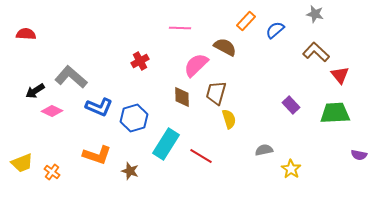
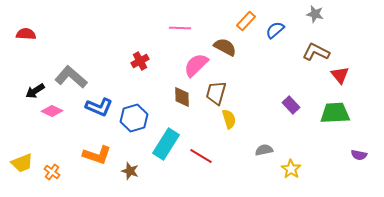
brown L-shape: rotated 16 degrees counterclockwise
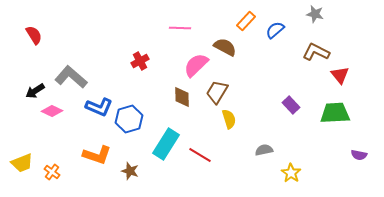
red semicircle: moved 8 px right, 1 px down; rotated 54 degrees clockwise
brown trapezoid: moved 1 px right, 1 px up; rotated 15 degrees clockwise
blue hexagon: moved 5 px left, 1 px down
red line: moved 1 px left, 1 px up
yellow star: moved 4 px down
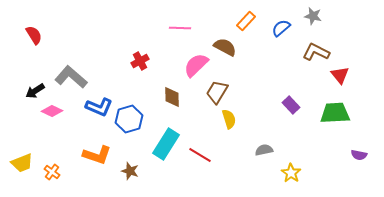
gray star: moved 2 px left, 2 px down
blue semicircle: moved 6 px right, 2 px up
brown diamond: moved 10 px left
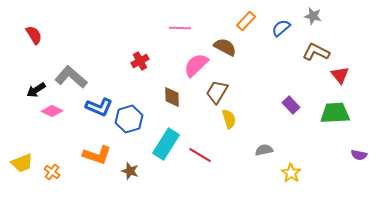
black arrow: moved 1 px right, 1 px up
